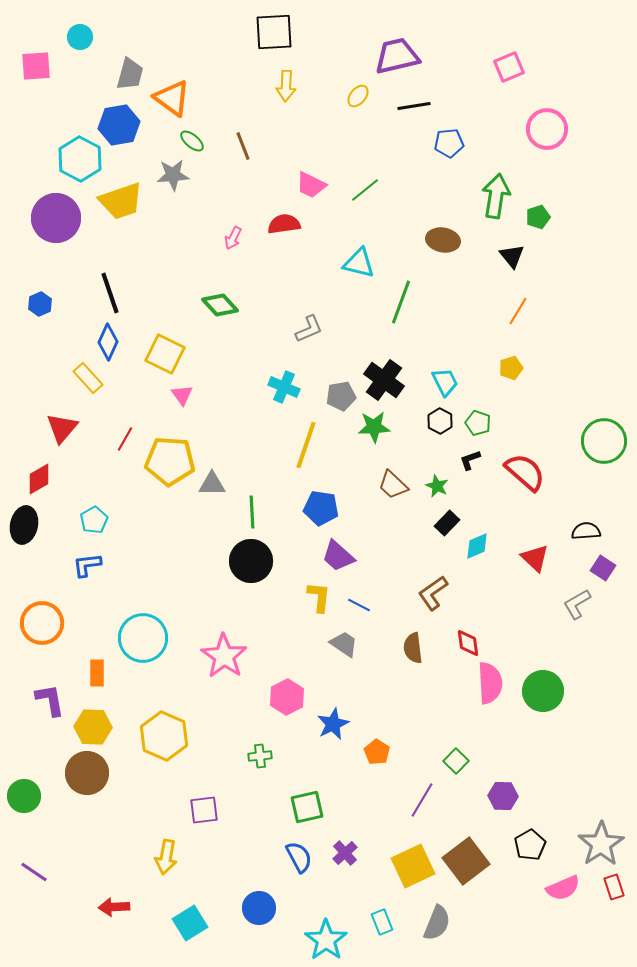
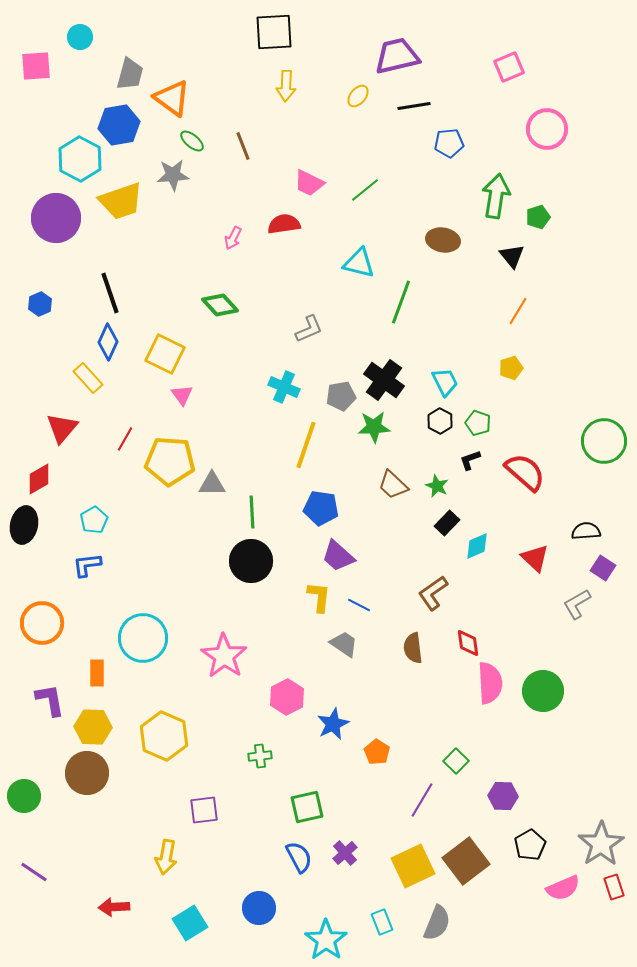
pink trapezoid at (311, 185): moved 2 px left, 2 px up
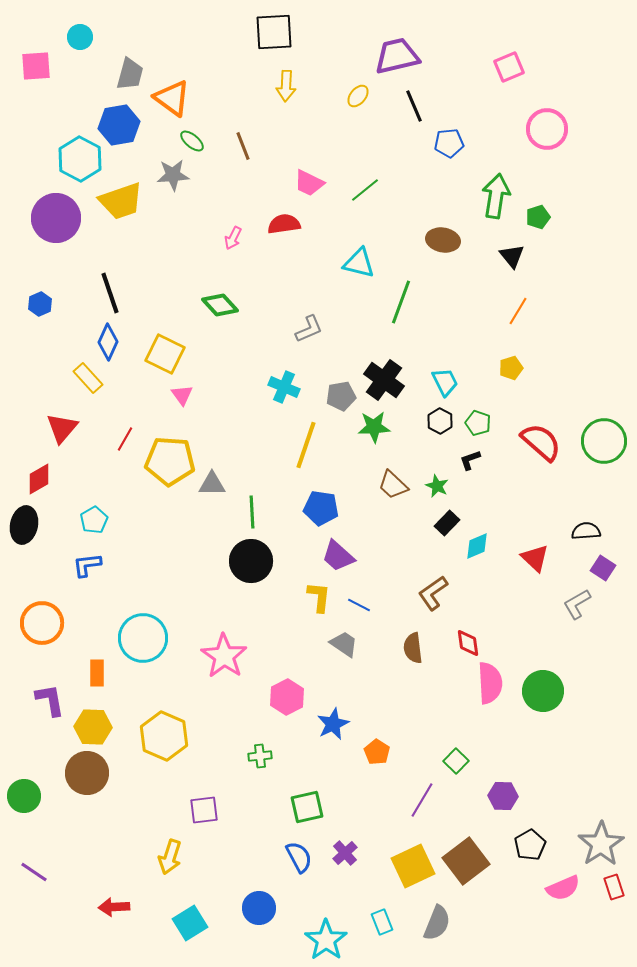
black line at (414, 106): rotated 76 degrees clockwise
red semicircle at (525, 472): moved 16 px right, 30 px up
yellow arrow at (166, 857): moved 4 px right; rotated 8 degrees clockwise
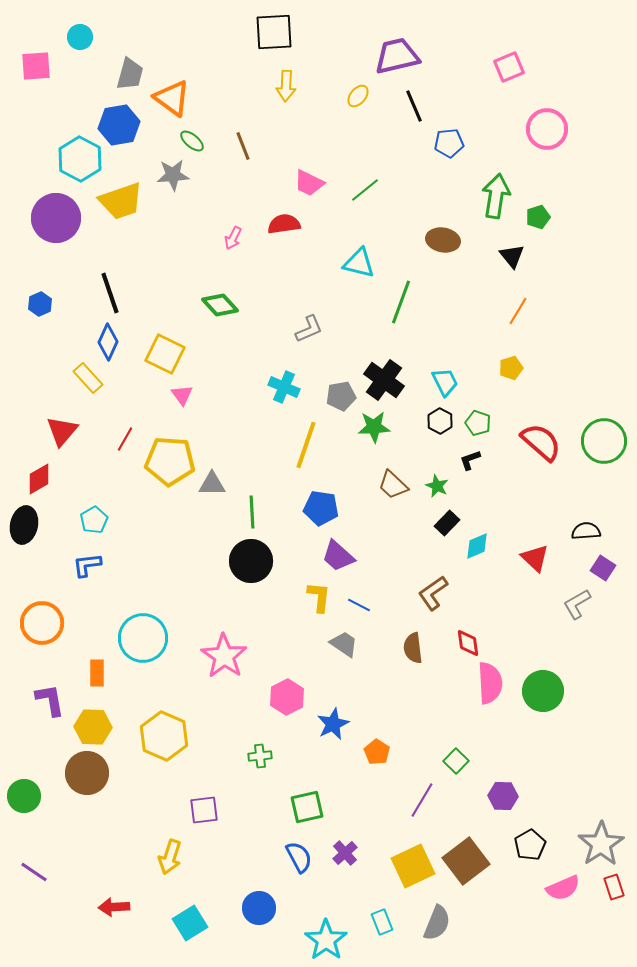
red triangle at (62, 428): moved 3 px down
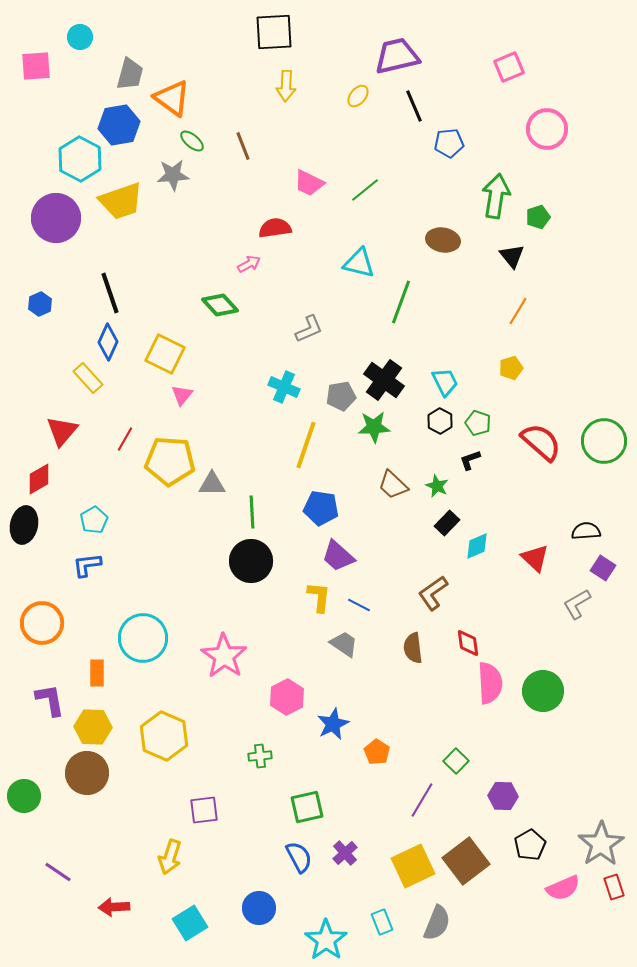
red semicircle at (284, 224): moved 9 px left, 4 px down
pink arrow at (233, 238): moved 16 px right, 26 px down; rotated 145 degrees counterclockwise
pink triangle at (182, 395): rotated 15 degrees clockwise
purple line at (34, 872): moved 24 px right
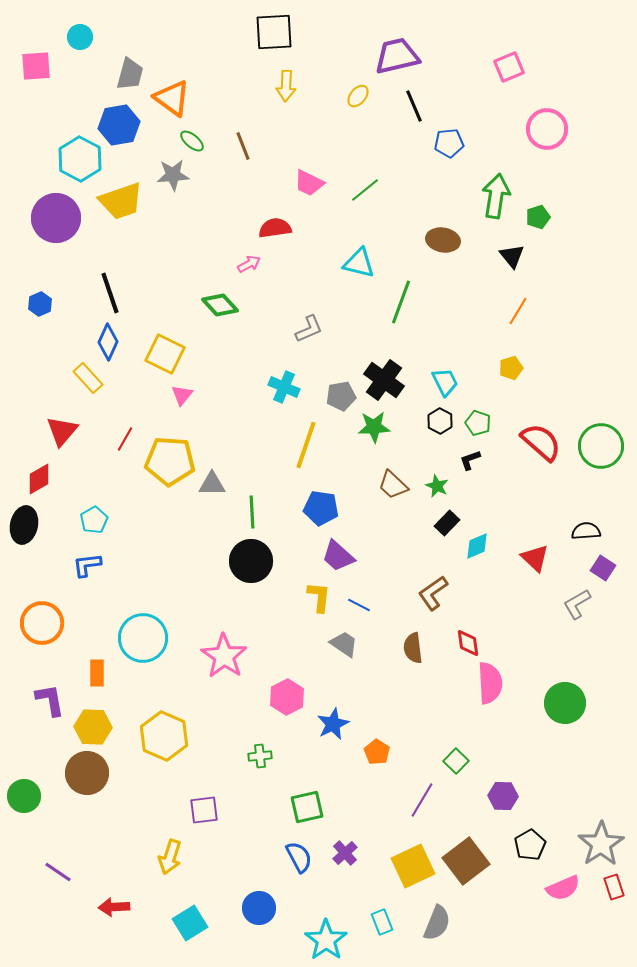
green circle at (604, 441): moved 3 px left, 5 px down
green circle at (543, 691): moved 22 px right, 12 px down
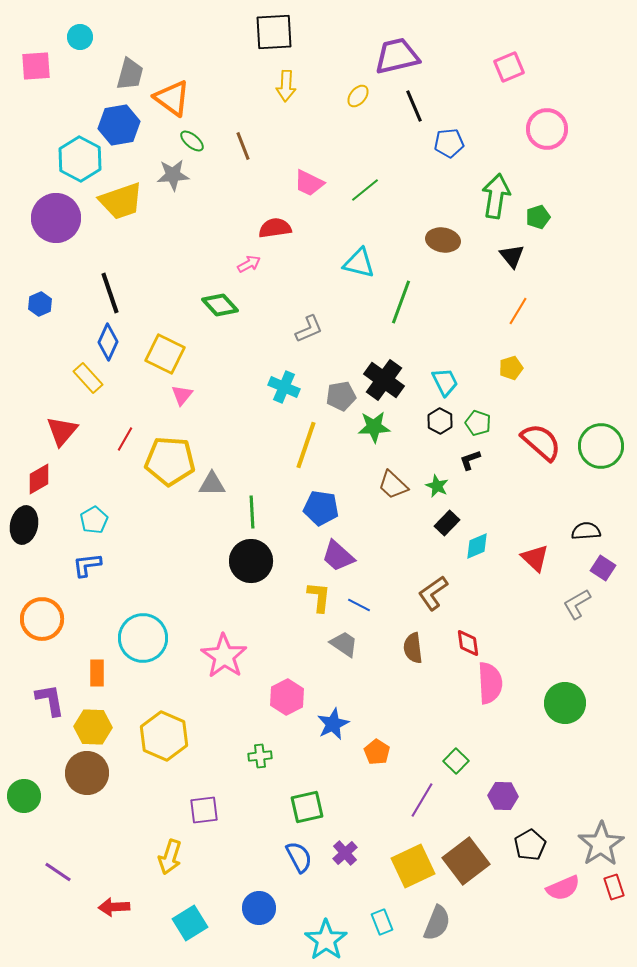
orange circle at (42, 623): moved 4 px up
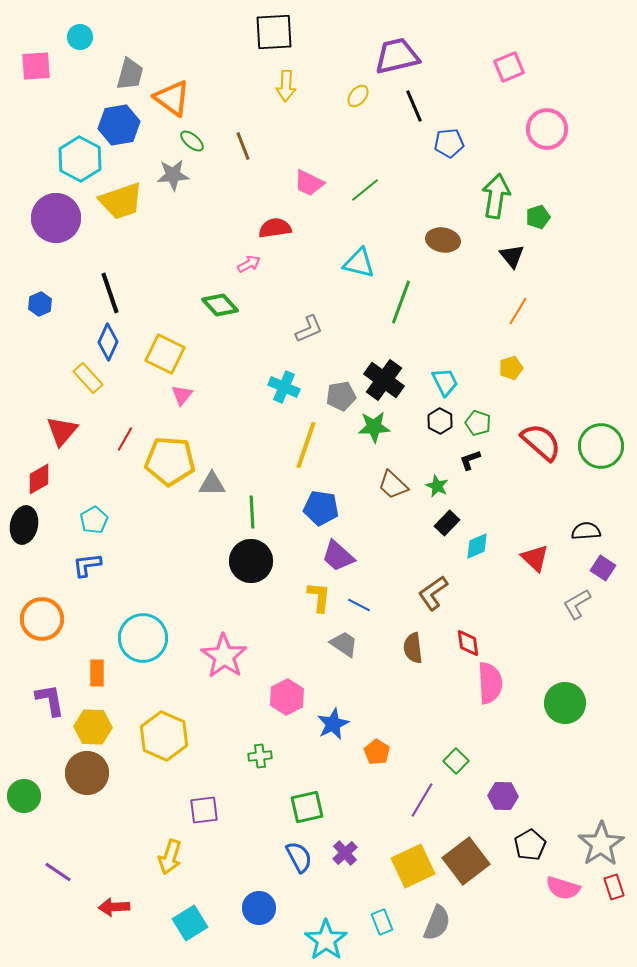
pink semicircle at (563, 888): rotated 40 degrees clockwise
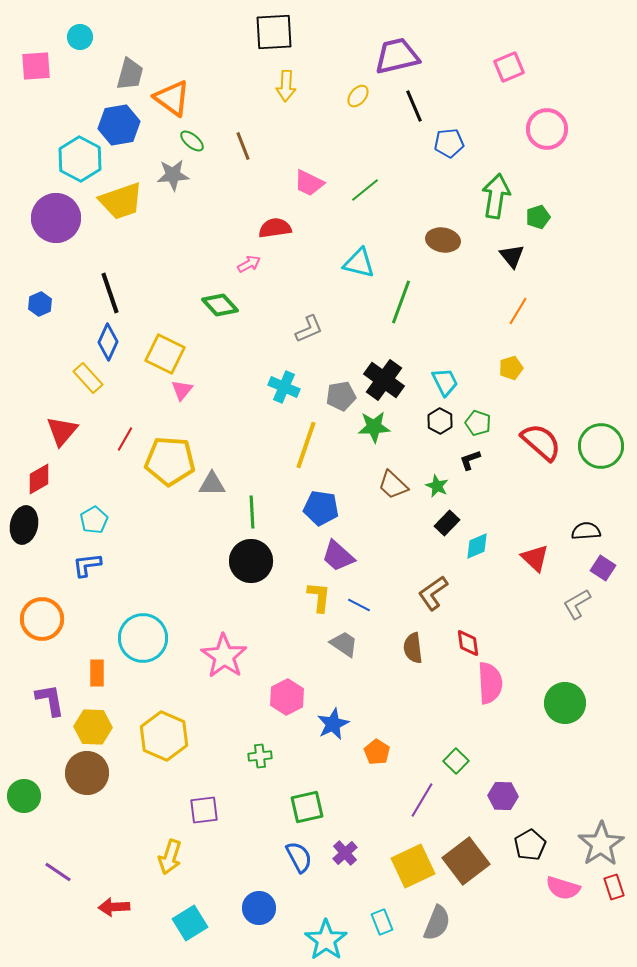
pink triangle at (182, 395): moved 5 px up
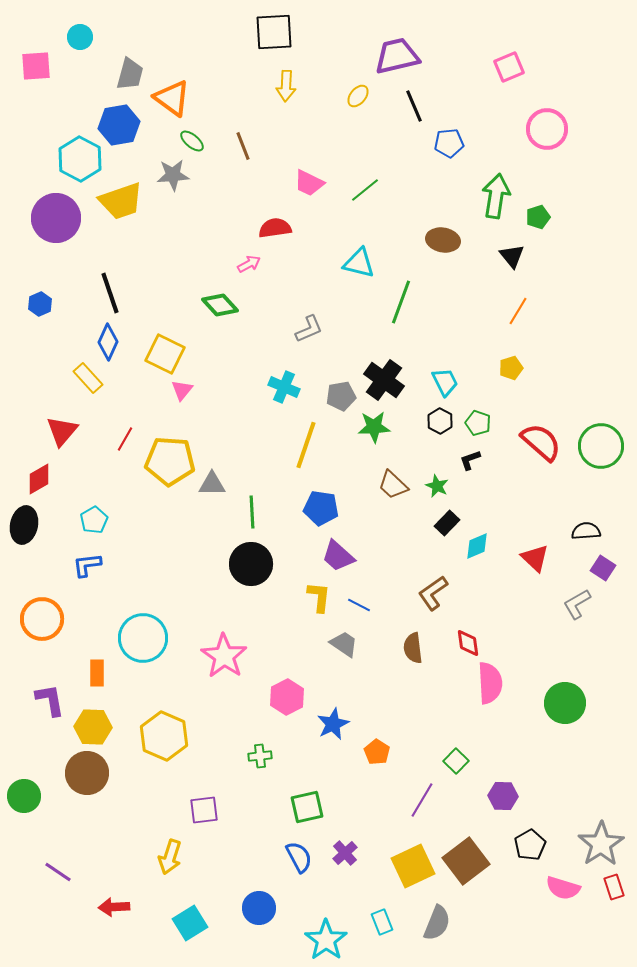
black circle at (251, 561): moved 3 px down
